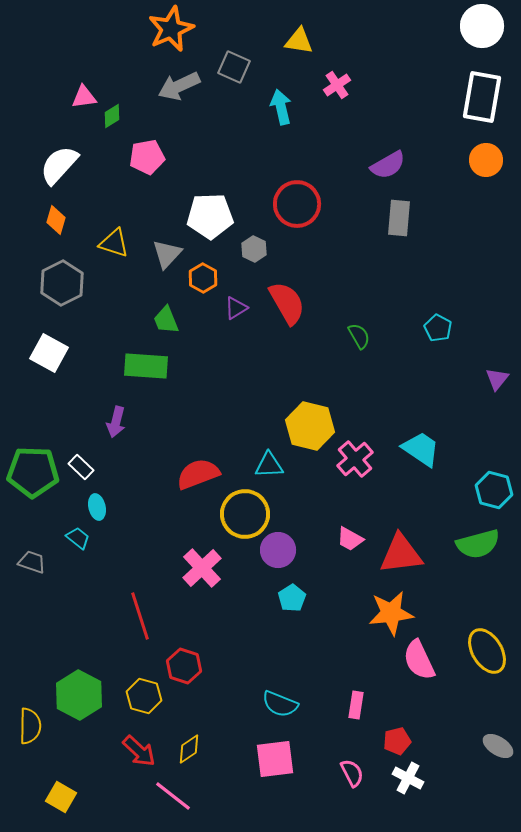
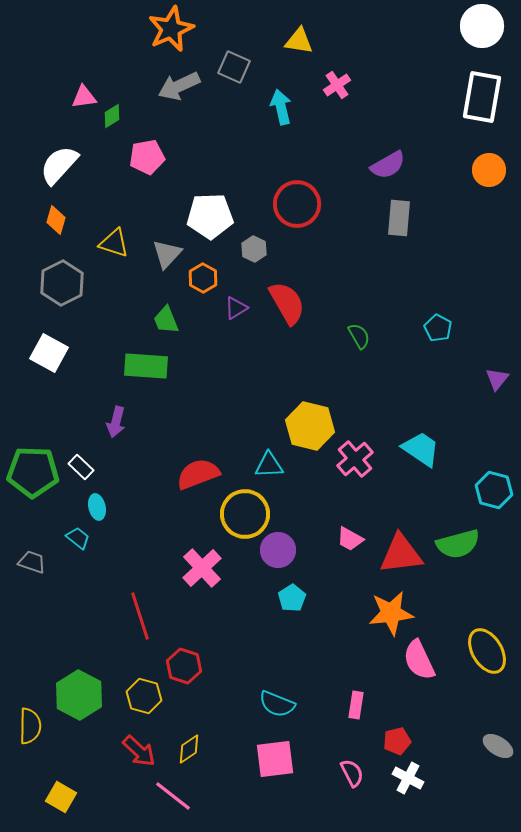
orange circle at (486, 160): moved 3 px right, 10 px down
green semicircle at (478, 544): moved 20 px left
cyan semicircle at (280, 704): moved 3 px left
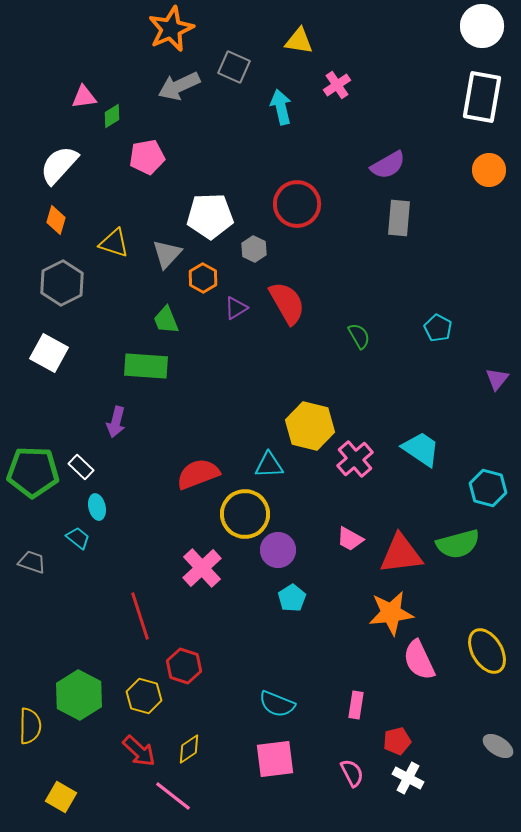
cyan hexagon at (494, 490): moved 6 px left, 2 px up
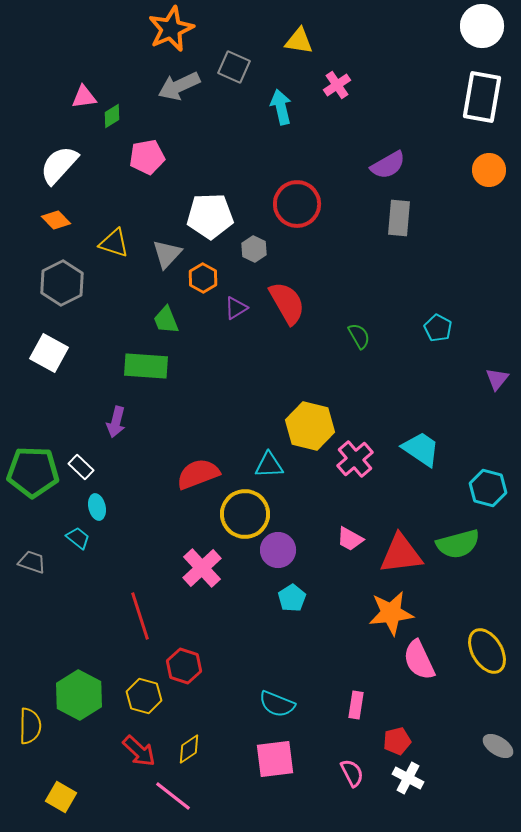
orange diamond at (56, 220): rotated 60 degrees counterclockwise
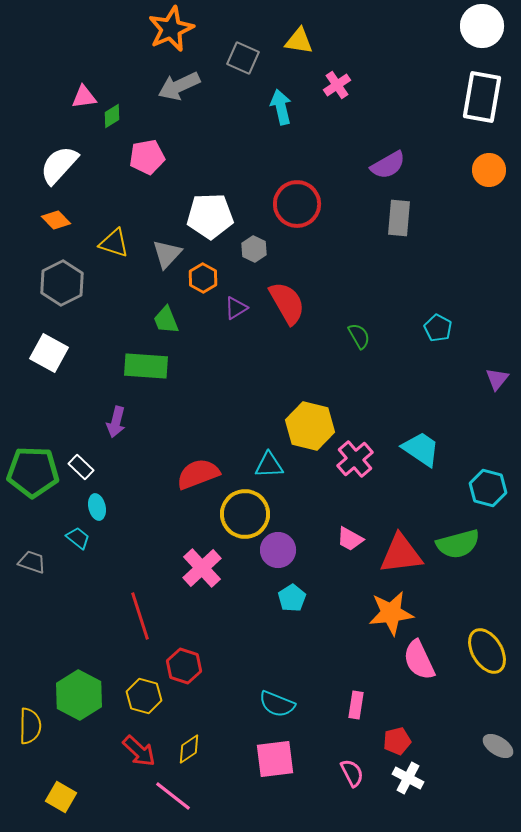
gray square at (234, 67): moved 9 px right, 9 px up
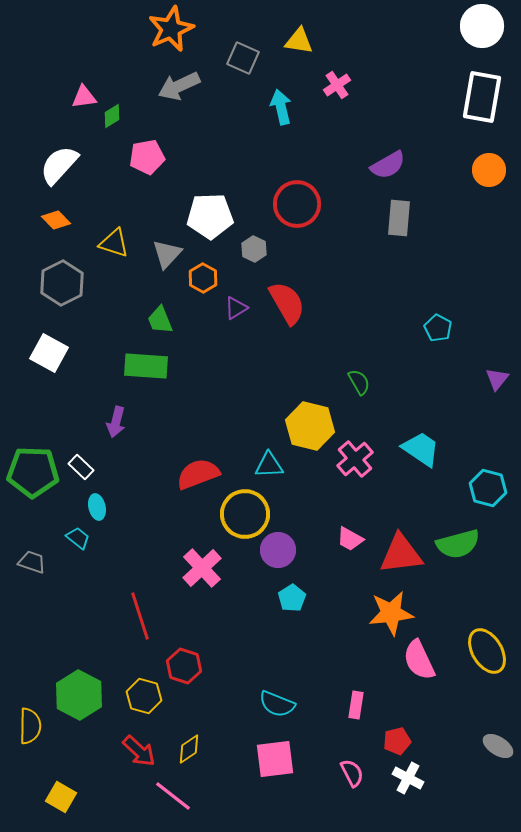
green trapezoid at (166, 320): moved 6 px left
green semicircle at (359, 336): moved 46 px down
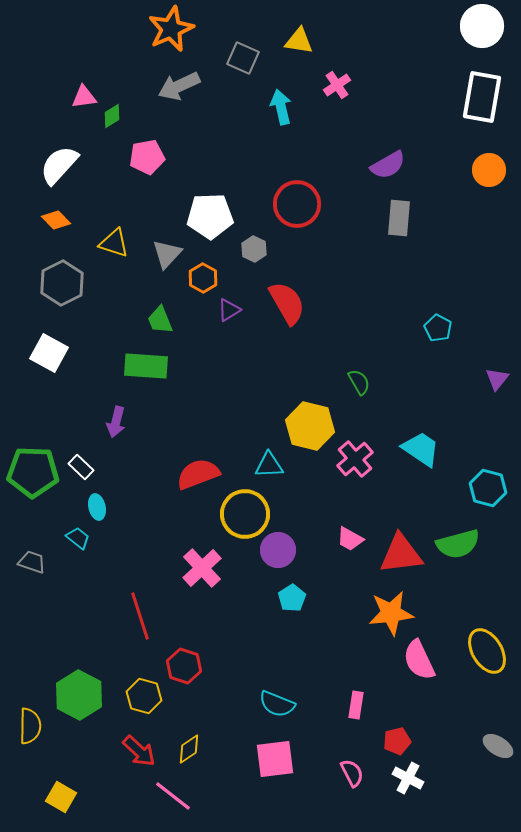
purple triangle at (236, 308): moved 7 px left, 2 px down
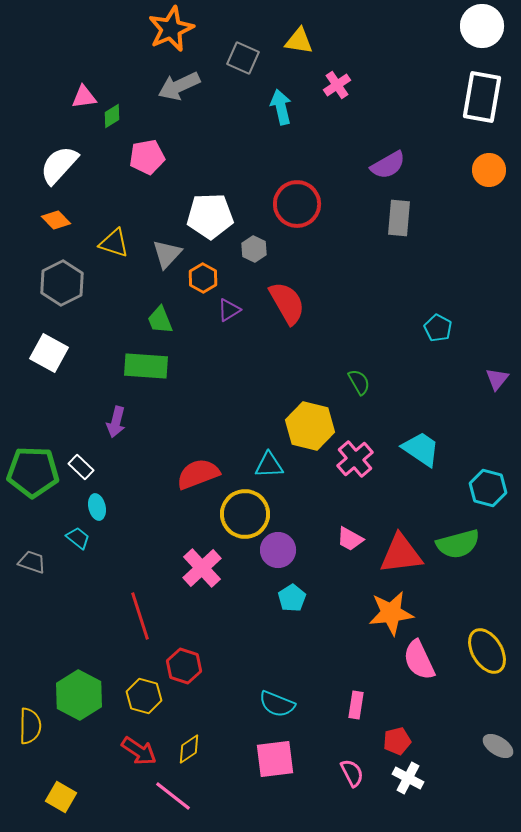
red arrow at (139, 751): rotated 9 degrees counterclockwise
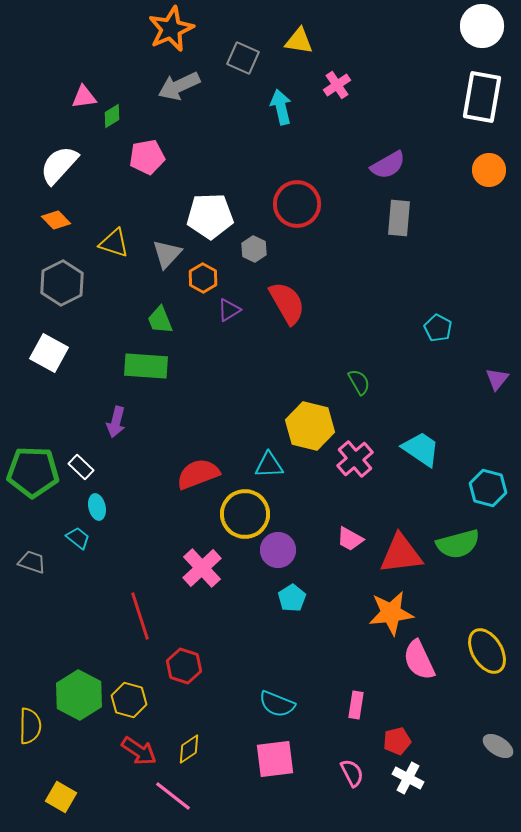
yellow hexagon at (144, 696): moved 15 px left, 4 px down
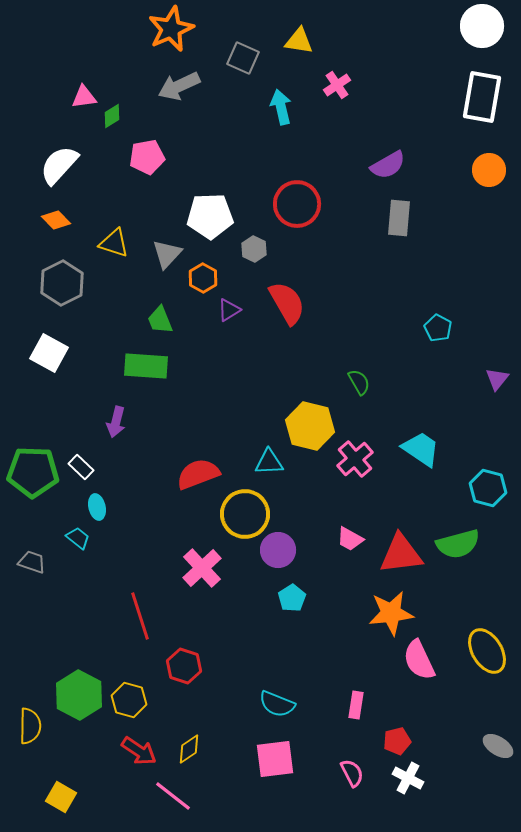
cyan triangle at (269, 465): moved 3 px up
